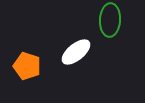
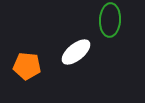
orange pentagon: rotated 12 degrees counterclockwise
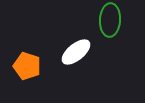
orange pentagon: rotated 12 degrees clockwise
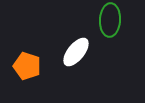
white ellipse: rotated 12 degrees counterclockwise
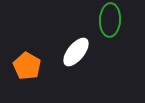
orange pentagon: rotated 12 degrees clockwise
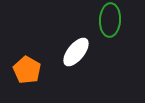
orange pentagon: moved 4 px down
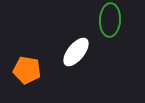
orange pentagon: rotated 20 degrees counterclockwise
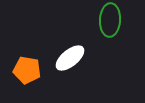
white ellipse: moved 6 px left, 6 px down; rotated 12 degrees clockwise
